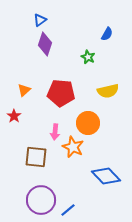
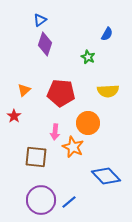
yellow semicircle: rotated 10 degrees clockwise
blue line: moved 1 px right, 8 px up
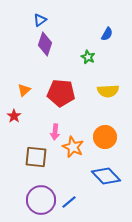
orange circle: moved 17 px right, 14 px down
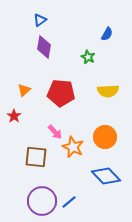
purple diamond: moved 1 px left, 3 px down; rotated 10 degrees counterclockwise
pink arrow: rotated 49 degrees counterclockwise
purple circle: moved 1 px right, 1 px down
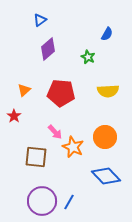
purple diamond: moved 4 px right, 2 px down; rotated 40 degrees clockwise
blue line: rotated 21 degrees counterclockwise
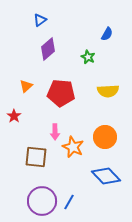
orange triangle: moved 2 px right, 4 px up
pink arrow: rotated 42 degrees clockwise
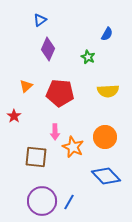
purple diamond: rotated 25 degrees counterclockwise
red pentagon: moved 1 px left
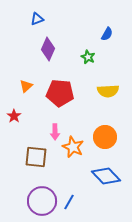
blue triangle: moved 3 px left, 1 px up; rotated 16 degrees clockwise
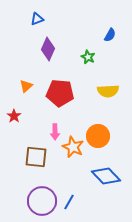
blue semicircle: moved 3 px right, 1 px down
orange circle: moved 7 px left, 1 px up
